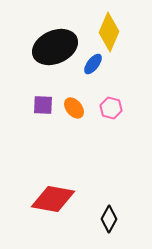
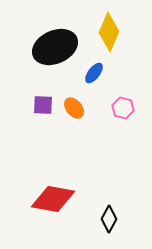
blue ellipse: moved 1 px right, 9 px down
pink hexagon: moved 12 px right
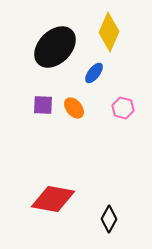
black ellipse: rotated 21 degrees counterclockwise
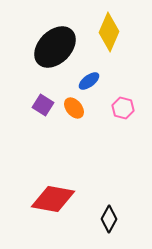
blue ellipse: moved 5 px left, 8 px down; rotated 15 degrees clockwise
purple square: rotated 30 degrees clockwise
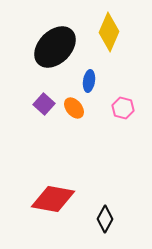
blue ellipse: rotated 45 degrees counterclockwise
purple square: moved 1 px right, 1 px up; rotated 10 degrees clockwise
black diamond: moved 4 px left
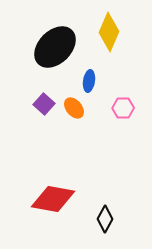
pink hexagon: rotated 15 degrees counterclockwise
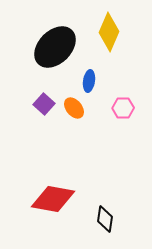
black diamond: rotated 20 degrees counterclockwise
